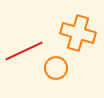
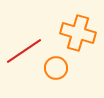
red line: rotated 9 degrees counterclockwise
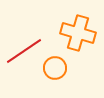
orange circle: moved 1 px left
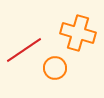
red line: moved 1 px up
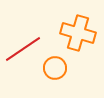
red line: moved 1 px left, 1 px up
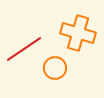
red line: moved 1 px right
